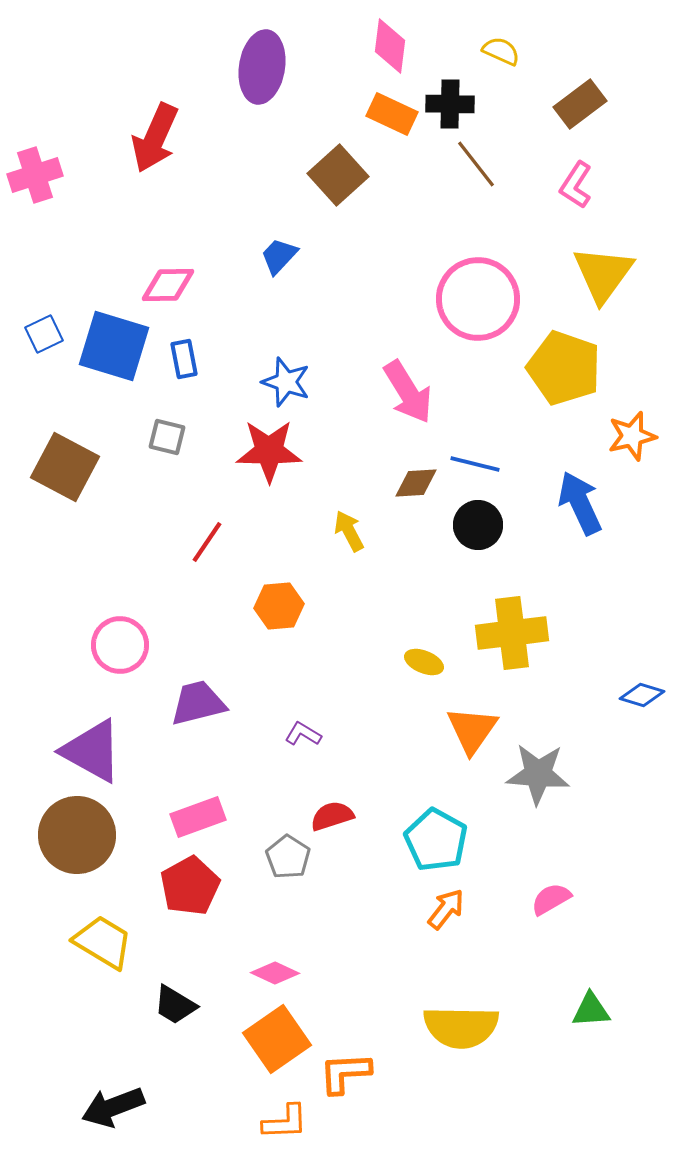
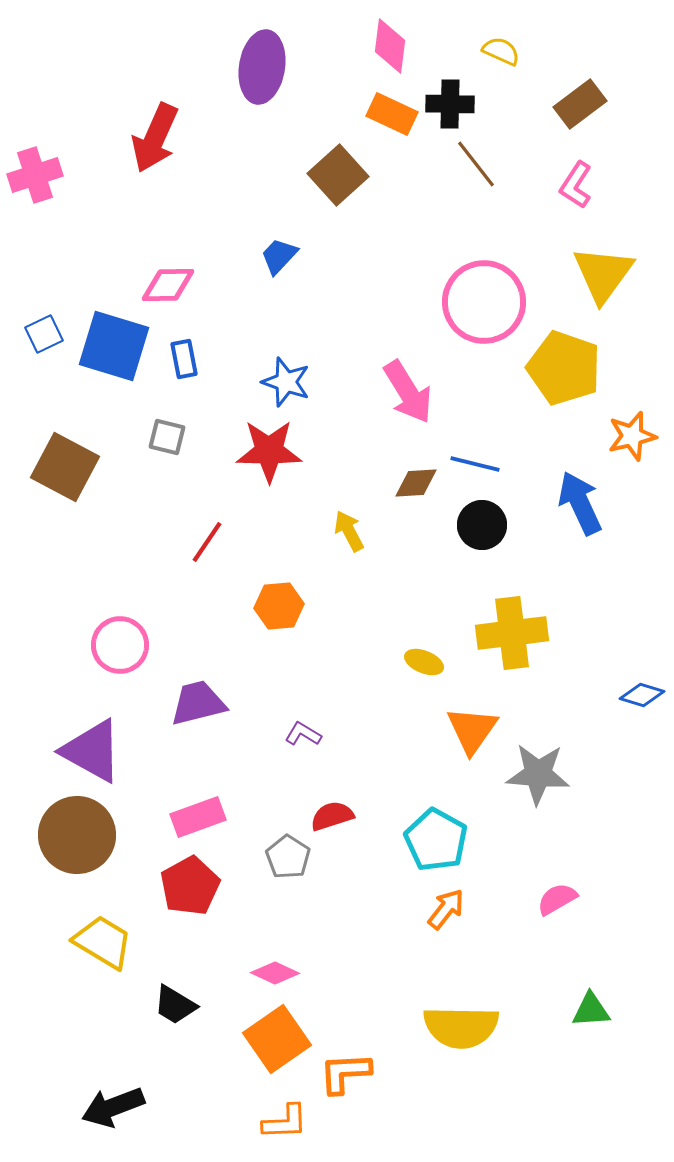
pink circle at (478, 299): moved 6 px right, 3 px down
black circle at (478, 525): moved 4 px right
pink semicircle at (551, 899): moved 6 px right
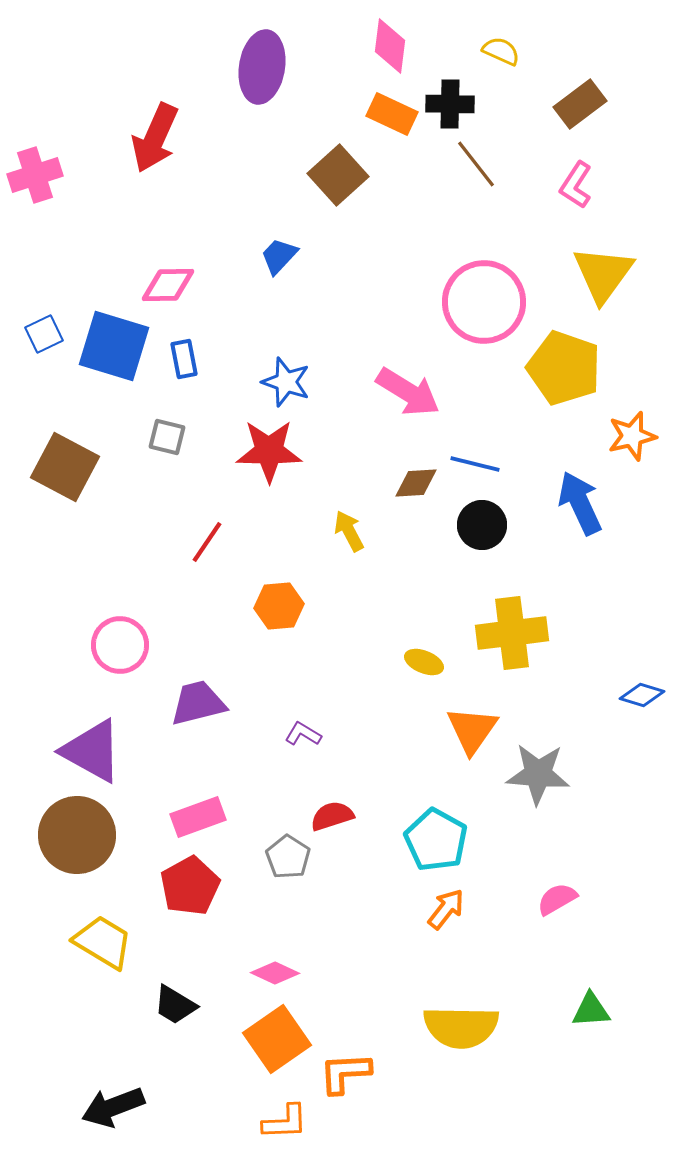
pink arrow at (408, 392): rotated 26 degrees counterclockwise
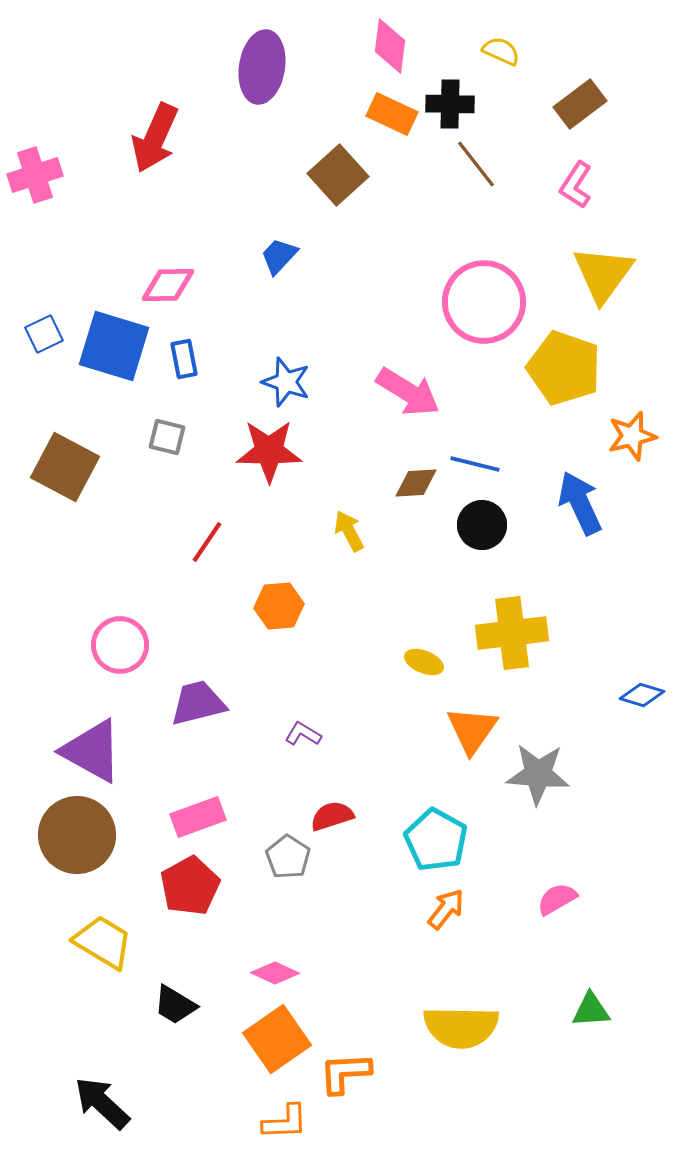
black arrow at (113, 1107): moved 11 px left, 4 px up; rotated 64 degrees clockwise
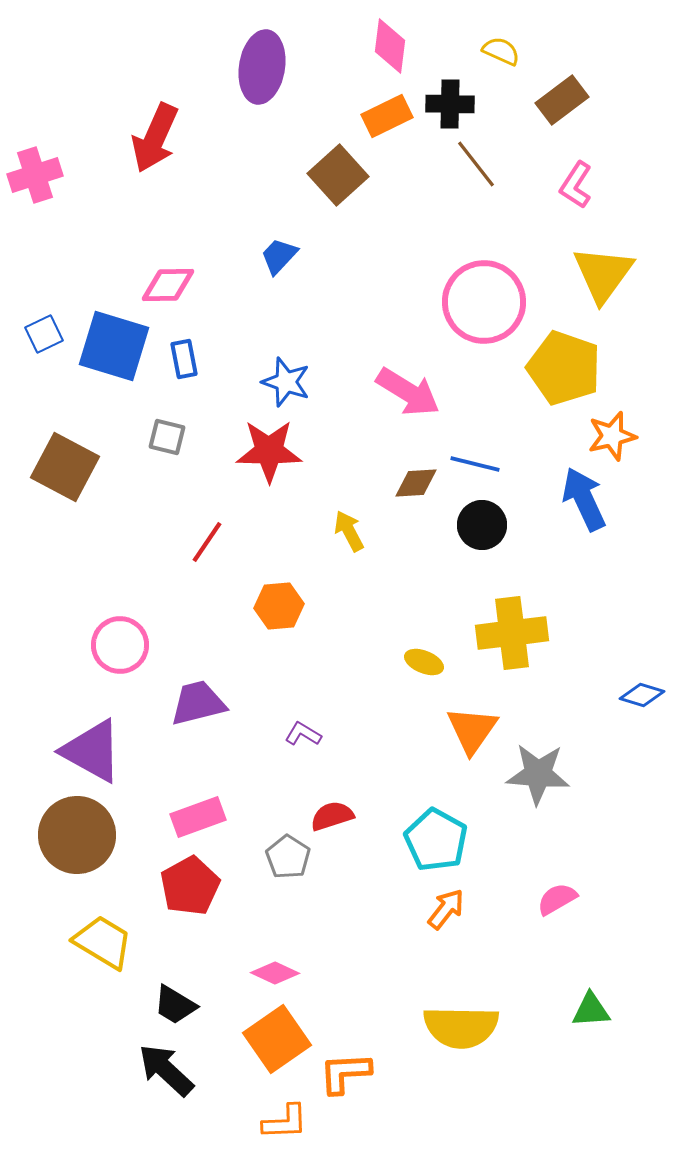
brown rectangle at (580, 104): moved 18 px left, 4 px up
orange rectangle at (392, 114): moved 5 px left, 2 px down; rotated 51 degrees counterclockwise
orange star at (632, 436): moved 20 px left
blue arrow at (580, 503): moved 4 px right, 4 px up
black arrow at (102, 1103): moved 64 px right, 33 px up
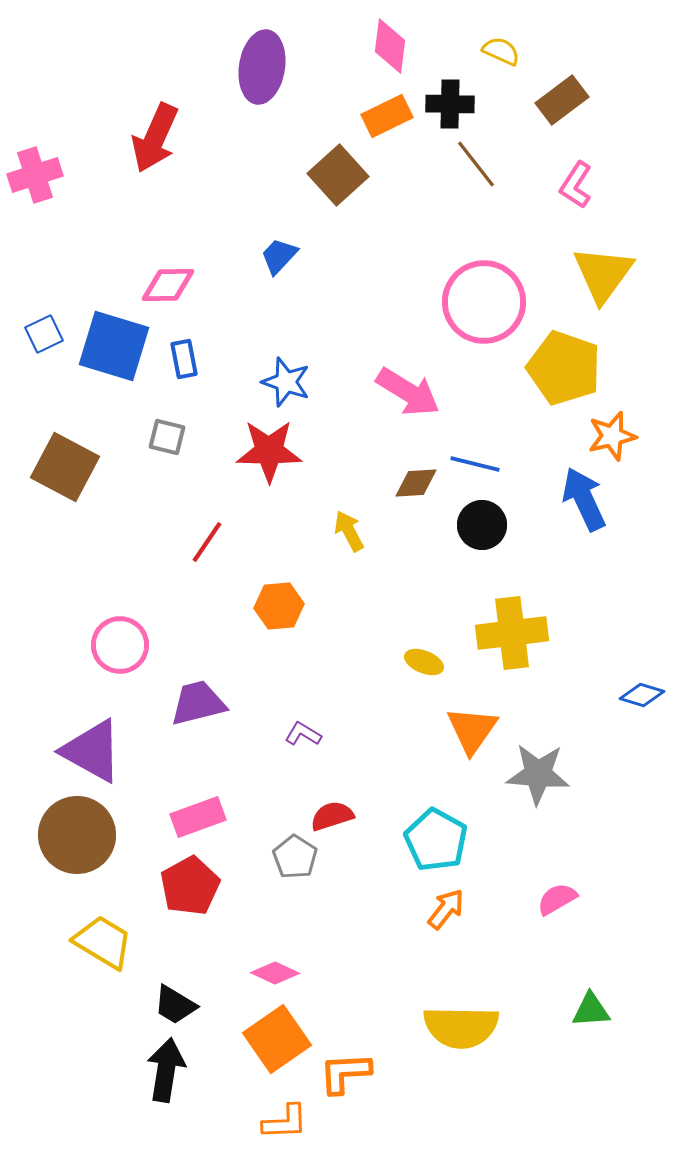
gray pentagon at (288, 857): moved 7 px right
black arrow at (166, 1070): rotated 56 degrees clockwise
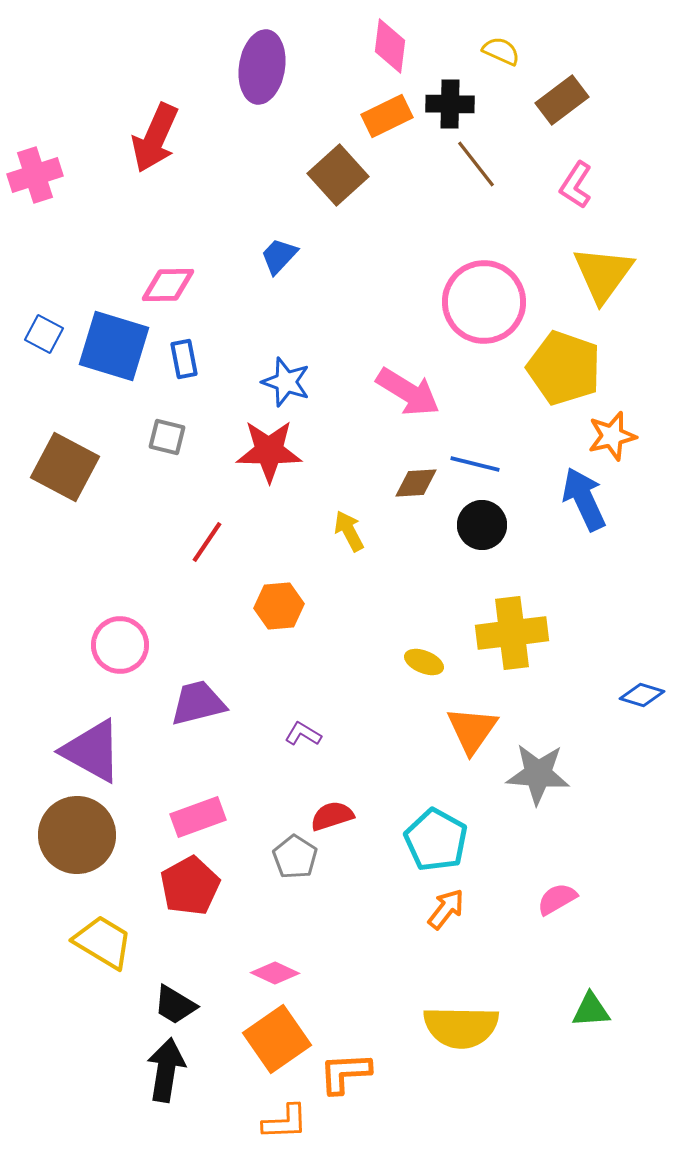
blue square at (44, 334): rotated 36 degrees counterclockwise
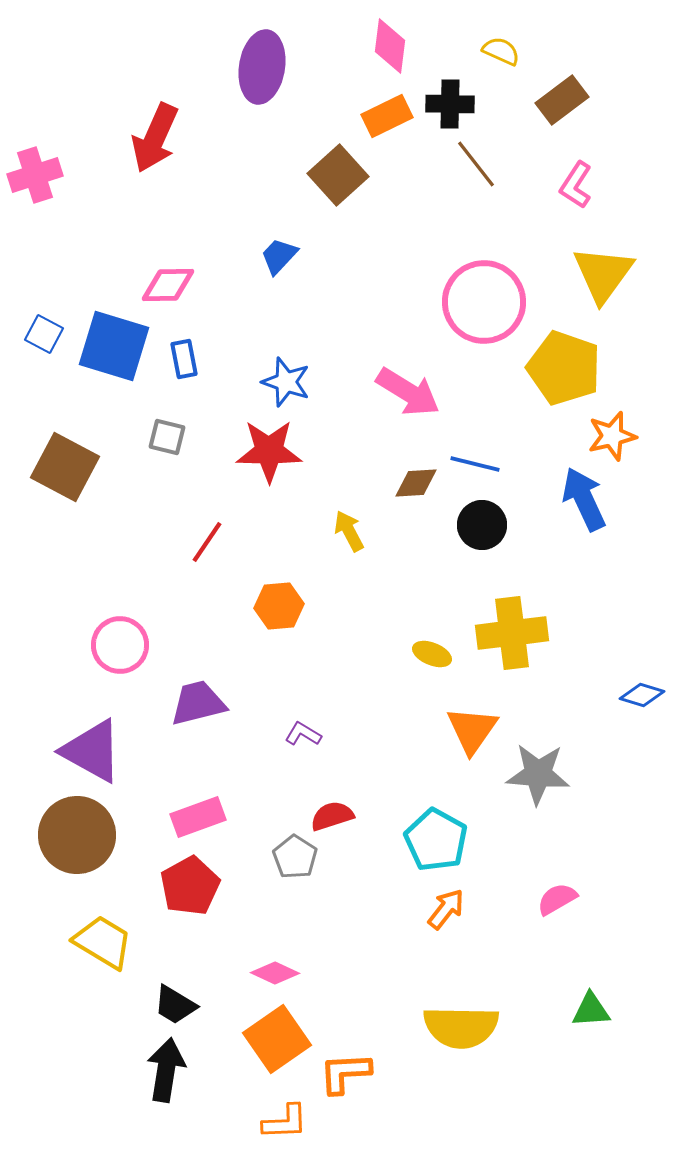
yellow ellipse at (424, 662): moved 8 px right, 8 px up
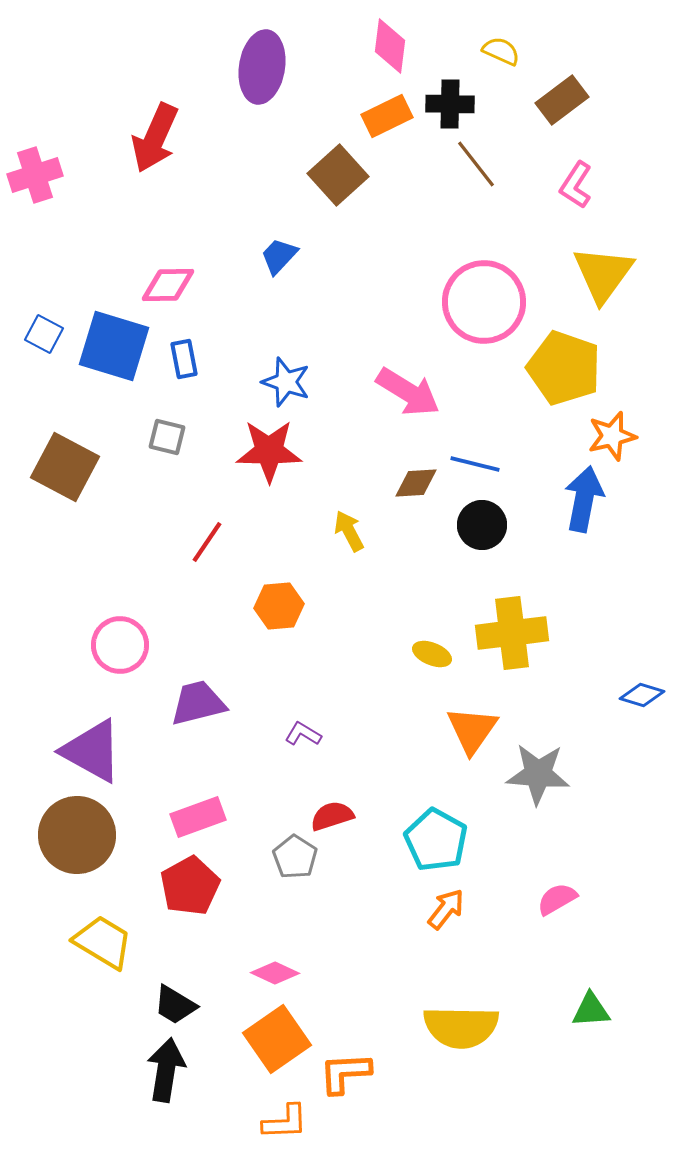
blue arrow at (584, 499): rotated 36 degrees clockwise
